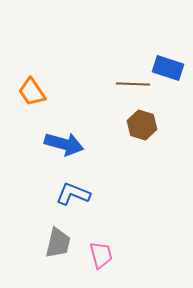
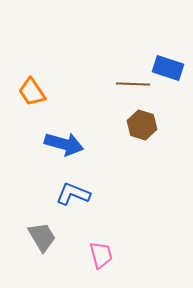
gray trapezoid: moved 16 px left, 6 px up; rotated 44 degrees counterclockwise
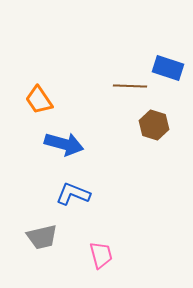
brown line: moved 3 px left, 2 px down
orange trapezoid: moved 7 px right, 8 px down
brown hexagon: moved 12 px right
gray trapezoid: rotated 108 degrees clockwise
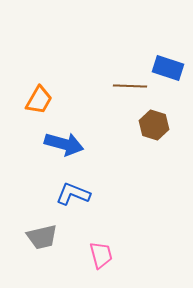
orange trapezoid: rotated 116 degrees counterclockwise
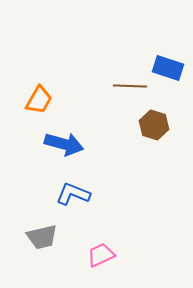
pink trapezoid: rotated 100 degrees counterclockwise
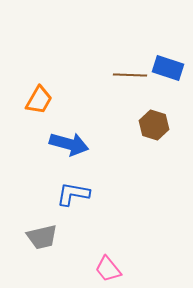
brown line: moved 11 px up
blue arrow: moved 5 px right
blue L-shape: rotated 12 degrees counterclockwise
pink trapezoid: moved 7 px right, 14 px down; rotated 104 degrees counterclockwise
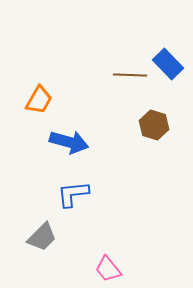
blue rectangle: moved 4 px up; rotated 28 degrees clockwise
blue arrow: moved 2 px up
blue L-shape: rotated 16 degrees counterclockwise
gray trapezoid: rotated 32 degrees counterclockwise
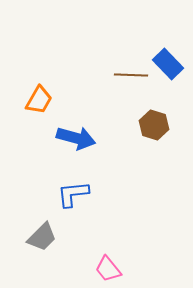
brown line: moved 1 px right
blue arrow: moved 7 px right, 4 px up
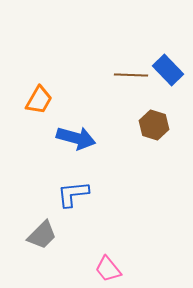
blue rectangle: moved 6 px down
gray trapezoid: moved 2 px up
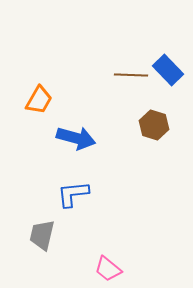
gray trapezoid: rotated 148 degrees clockwise
pink trapezoid: rotated 12 degrees counterclockwise
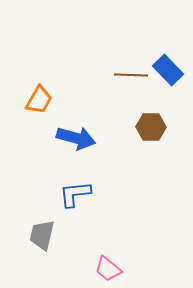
brown hexagon: moved 3 px left, 2 px down; rotated 16 degrees counterclockwise
blue L-shape: moved 2 px right
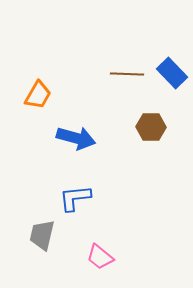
blue rectangle: moved 4 px right, 3 px down
brown line: moved 4 px left, 1 px up
orange trapezoid: moved 1 px left, 5 px up
blue L-shape: moved 4 px down
pink trapezoid: moved 8 px left, 12 px up
